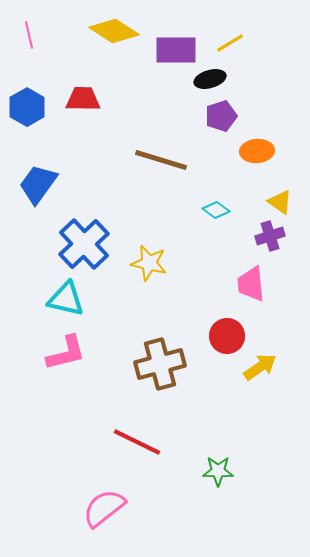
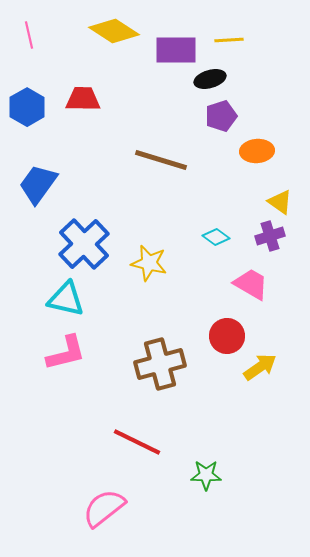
yellow line: moved 1 px left, 3 px up; rotated 28 degrees clockwise
cyan diamond: moved 27 px down
pink trapezoid: rotated 126 degrees clockwise
green star: moved 12 px left, 4 px down
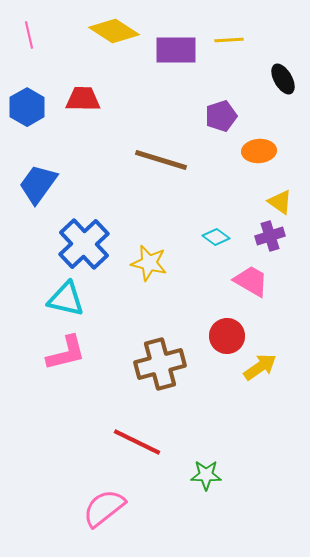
black ellipse: moved 73 px right; rotated 76 degrees clockwise
orange ellipse: moved 2 px right
pink trapezoid: moved 3 px up
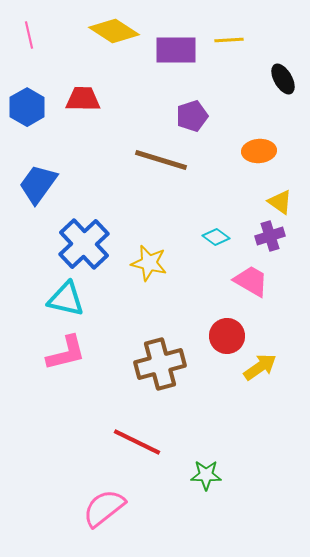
purple pentagon: moved 29 px left
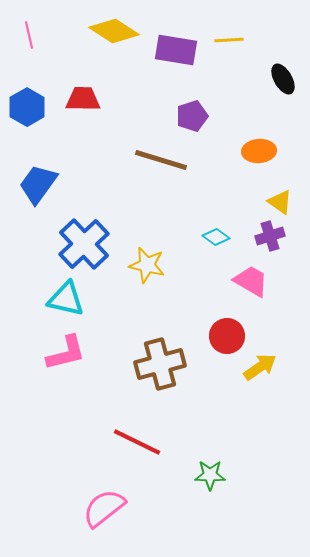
purple rectangle: rotated 9 degrees clockwise
yellow star: moved 2 px left, 2 px down
green star: moved 4 px right
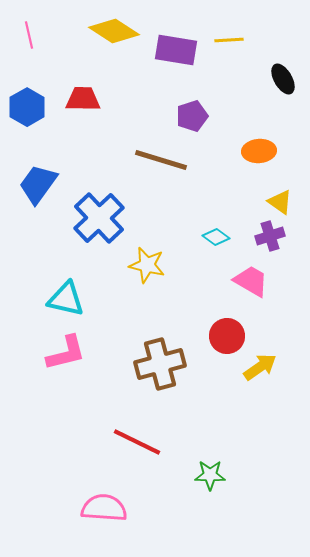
blue cross: moved 15 px right, 26 px up
pink semicircle: rotated 42 degrees clockwise
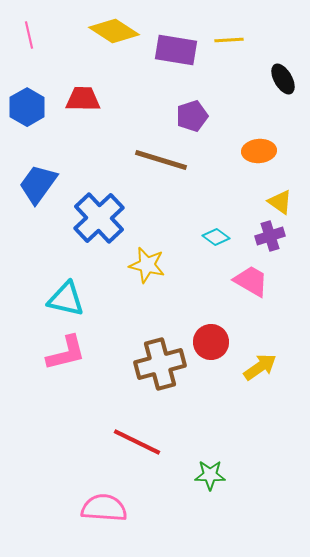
red circle: moved 16 px left, 6 px down
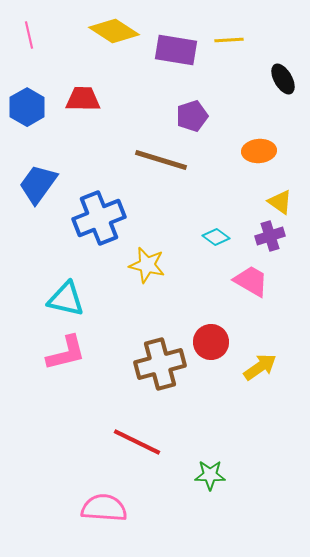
blue cross: rotated 21 degrees clockwise
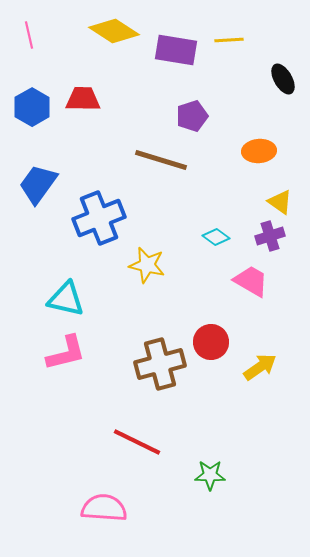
blue hexagon: moved 5 px right
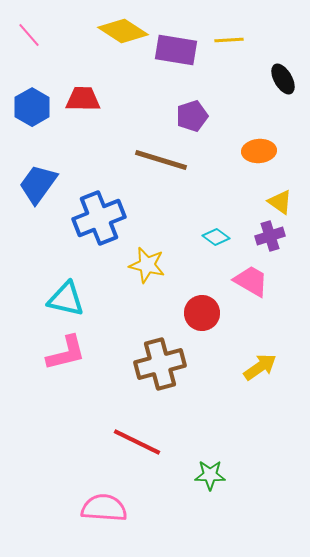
yellow diamond: moved 9 px right
pink line: rotated 28 degrees counterclockwise
red circle: moved 9 px left, 29 px up
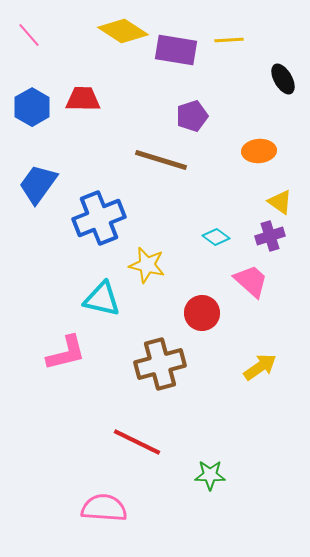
pink trapezoid: rotated 12 degrees clockwise
cyan triangle: moved 36 px right
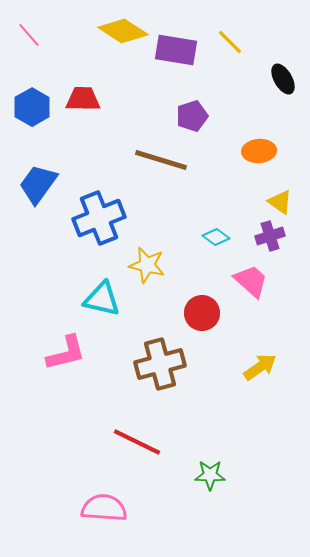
yellow line: moved 1 px right, 2 px down; rotated 48 degrees clockwise
